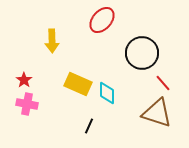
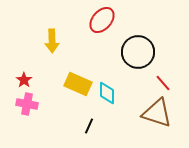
black circle: moved 4 px left, 1 px up
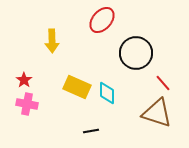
black circle: moved 2 px left, 1 px down
yellow rectangle: moved 1 px left, 3 px down
black line: moved 2 px right, 5 px down; rotated 56 degrees clockwise
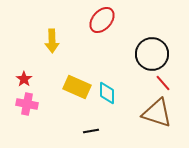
black circle: moved 16 px right, 1 px down
red star: moved 1 px up
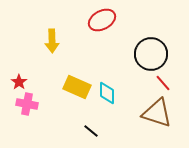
red ellipse: rotated 20 degrees clockwise
black circle: moved 1 px left
red star: moved 5 px left, 3 px down
black line: rotated 49 degrees clockwise
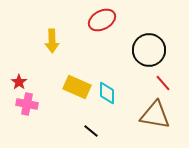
black circle: moved 2 px left, 4 px up
brown triangle: moved 2 px left, 2 px down; rotated 8 degrees counterclockwise
